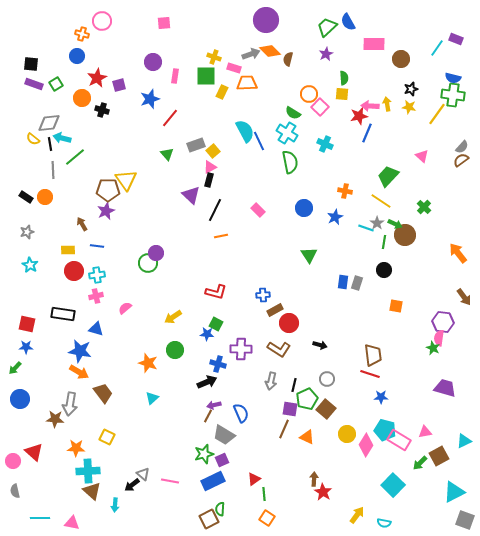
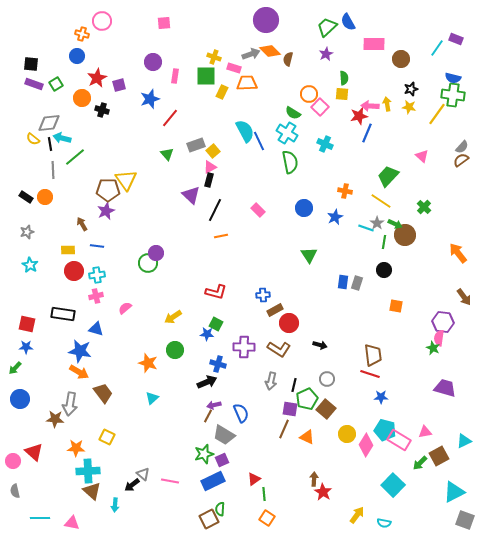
purple cross at (241, 349): moved 3 px right, 2 px up
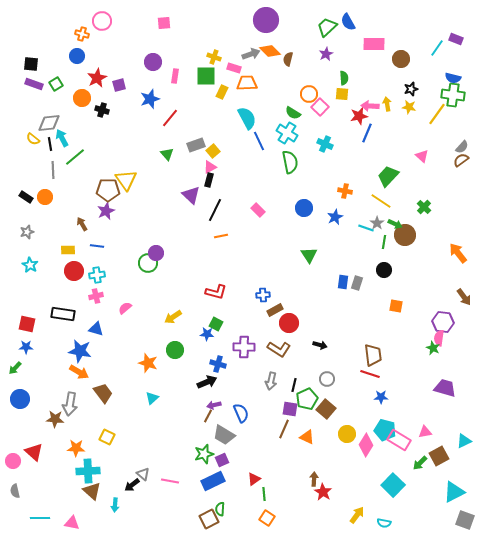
cyan semicircle at (245, 131): moved 2 px right, 13 px up
cyan arrow at (62, 138): rotated 48 degrees clockwise
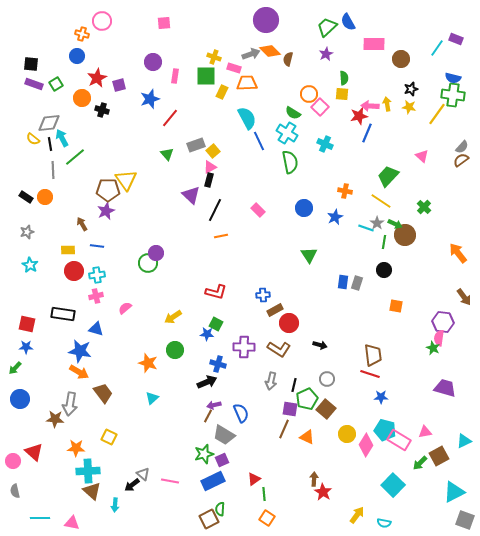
yellow square at (107, 437): moved 2 px right
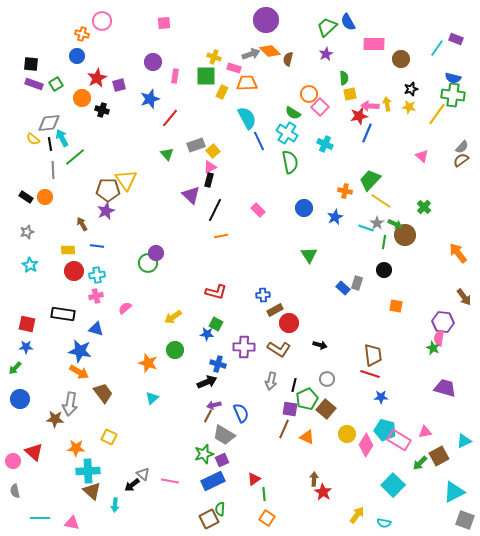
yellow square at (342, 94): moved 8 px right; rotated 16 degrees counterclockwise
green trapezoid at (388, 176): moved 18 px left, 4 px down
blue rectangle at (343, 282): moved 6 px down; rotated 56 degrees counterclockwise
